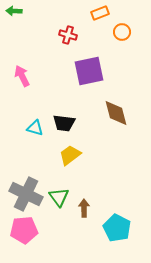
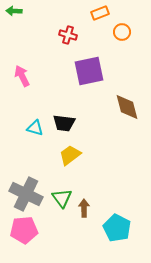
brown diamond: moved 11 px right, 6 px up
green triangle: moved 3 px right, 1 px down
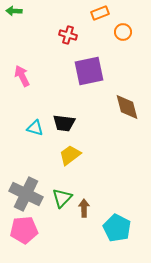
orange circle: moved 1 px right
green triangle: rotated 20 degrees clockwise
